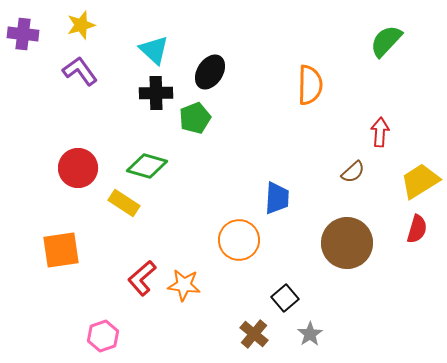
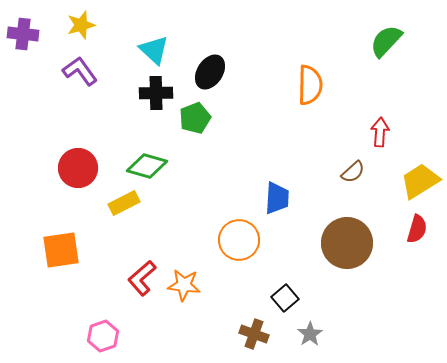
yellow rectangle: rotated 60 degrees counterclockwise
brown cross: rotated 20 degrees counterclockwise
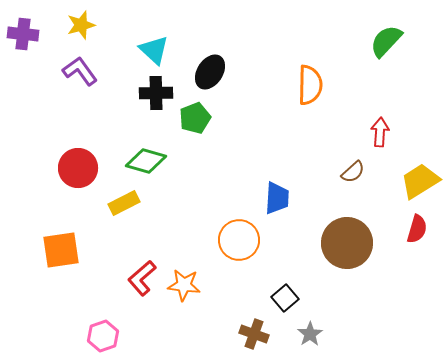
green diamond: moved 1 px left, 5 px up
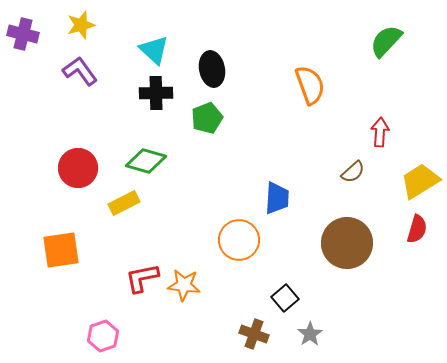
purple cross: rotated 8 degrees clockwise
black ellipse: moved 2 px right, 3 px up; rotated 44 degrees counterclockwise
orange semicircle: rotated 21 degrees counterclockwise
green pentagon: moved 12 px right
red L-shape: rotated 30 degrees clockwise
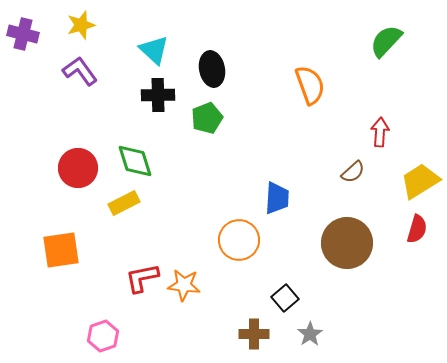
black cross: moved 2 px right, 2 px down
green diamond: moved 11 px left; rotated 57 degrees clockwise
brown cross: rotated 20 degrees counterclockwise
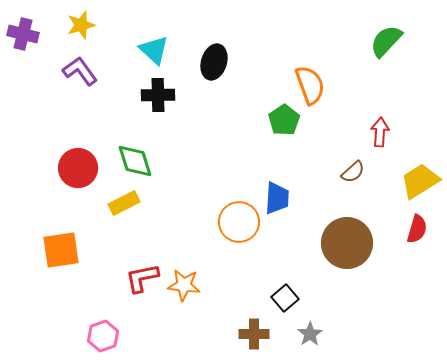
black ellipse: moved 2 px right, 7 px up; rotated 28 degrees clockwise
green pentagon: moved 77 px right, 2 px down; rotated 12 degrees counterclockwise
orange circle: moved 18 px up
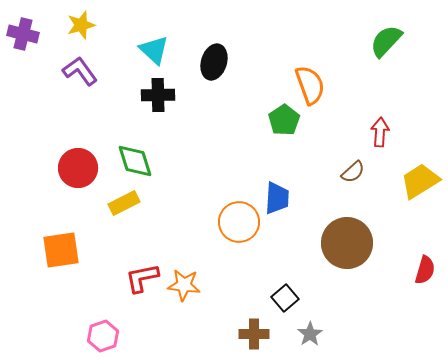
red semicircle: moved 8 px right, 41 px down
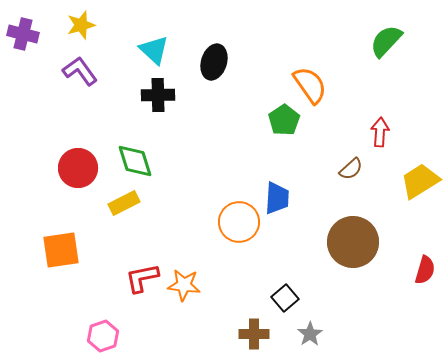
orange semicircle: rotated 15 degrees counterclockwise
brown semicircle: moved 2 px left, 3 px up
brown circle: moved 6 px right, 1 px up
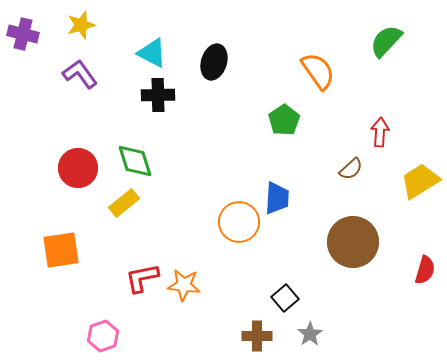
cyan triangle: moved 2 px left, 3 px down; rotated 16 degrees counterclockwise
purple L-shape: moved 3 px down
orange semicircle: moved 8 px right, 14 px up
yellow rectangle: rotated 12 degrees counterclockwise
brown cross: moved 3 px right, 2 px down
